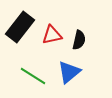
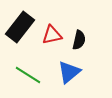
green line: moved 5 px left, 1 px up
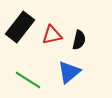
green line: moved 5 px down
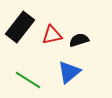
black semicircle: rotated 120 degrees counterclockwise
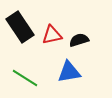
black rectangle: rotated 72 degrees counterclockwise
blue triangle: rotated 30 degrees clockwise
green line: moved 3 px left, 2 px up
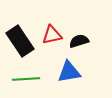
black rectangle: moved 14 px down
black semicircle: moved 1 px down
green line: moved 1 px right, 1 px down; rotated 36 degrees counterclockwise
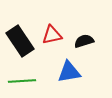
black semicircle: moved 5 px right
green line: moved 4 px left, 2 px down
